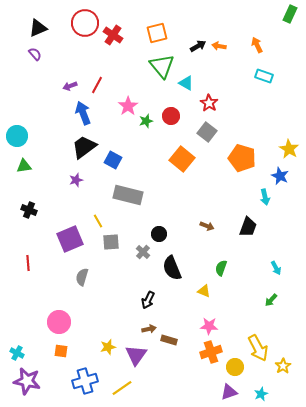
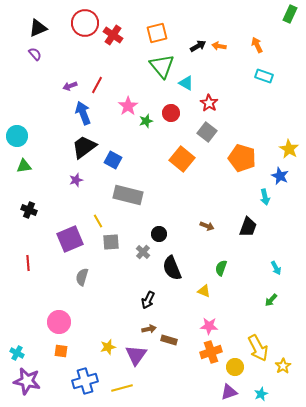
red circle at (171, 116): moved 3 px up
yellow line at (122, 388): rotated 20 degrees clockwise
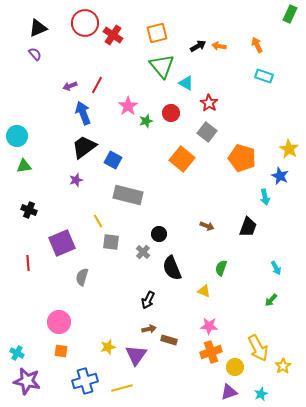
purple square at (70, 239): moved 8 px left, 4 px down
gray square at (111, 242): rotated 12 degrees clockwise
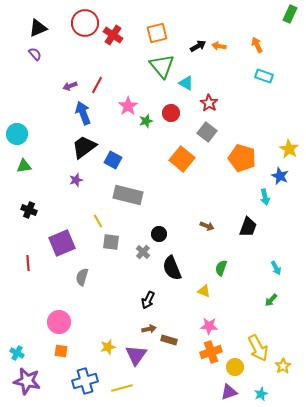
cyan circle at (17, 136): moved 2 px up
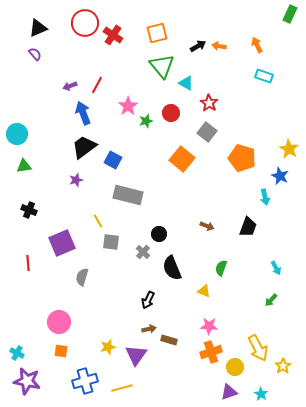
cyan star at (261, 394): rotated 16 degrees counterclockwise
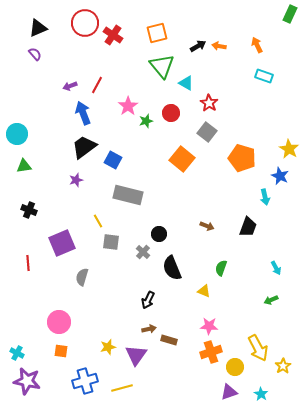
green arrow at (271, 300): rotated 24 degrees clockwise
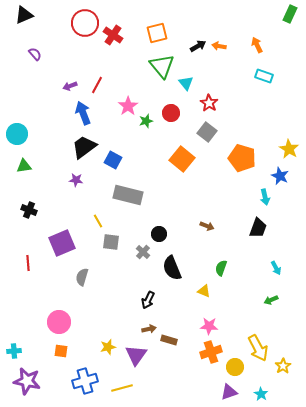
black triangle at (38, 28): moved 14 px left, 13 px up
cyan triangle at (186, 83): rotated 21 degrees clockwise
purple star at (76, 180): rotated 24 degrees clockwise
black trapezoid at (248, 227): moved 10 px right, 1 px down
cyan cross at (17, 353): moved 3 px left, 2 px up; rotated 32 degrees counterclockwise
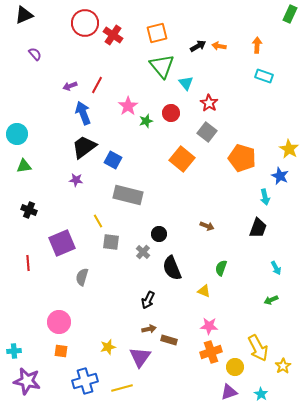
orange arrow at (257, 45): rotated 28 degrees clockwise
purple triangle at (136, 355): moved 4 px right, 2 px down
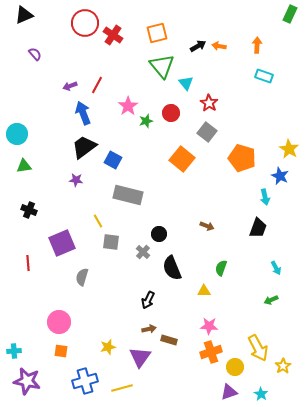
yellow triangle at (204, 291): rotated 24 degrees counterclockwise
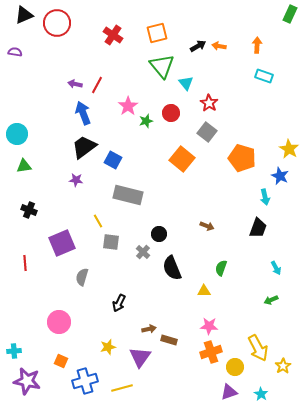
red circle at (85, 23): moved 28 px left
purple semicircle at (35, 54): moved 20 px left, 2 px up; rotated 40 degrees counterclockwise
purple arrow at (70, 86): moved 5 px right, 2 px up; rotated 32 degrees clockwise
red line at (28, 263): moved 3 px left
black arrow at (148, 300): moved 29 px left, 3 px down
orange square at (61, 351): moved 10 px down; rotated 16 degrees clockwise
